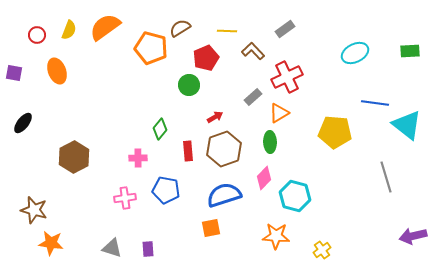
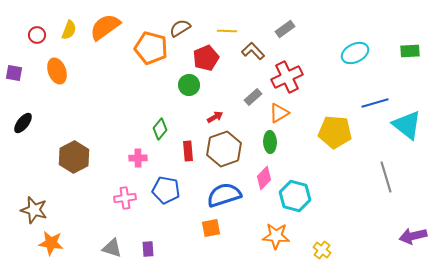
blue line at (375, 103): rotated 24 degrees counterclockwise
yellow cross at (322, 250): rotated 18 degrees counterclockwise
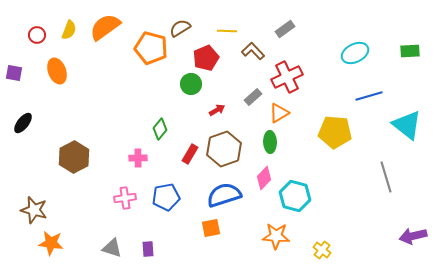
green circle at (189, 85): moved 2 px right, 1 px up
blue line at (375, 103): moved 6 px left, 7 px up
red arrow at (215, 117): moved 2 px right, 7 px up
red rectangle at (188, 151): moved 2 px right, 3 px down; rotated 36 degrees clockwise
blue pentagon at (166, 190): moved 7 px down; rotated 20 degrees counterclockwise
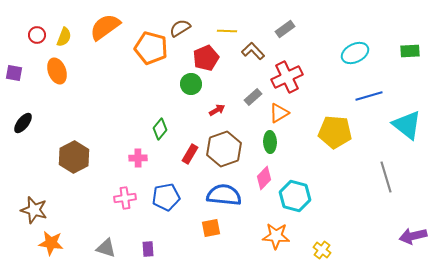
yellow semicircle at (69, 30): moved 5 px left, 7 px down
blue semicircle at (224, 195): rotated 24 degrees clockwise
gray triangle at (112, 248): moved 6 px left
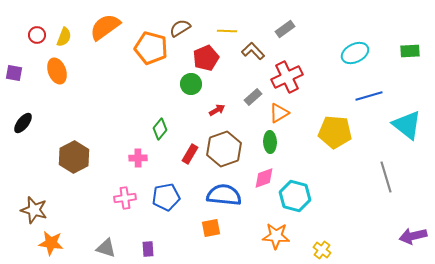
pink diamond at (264, 178): rotated 25 degrees clockwise
